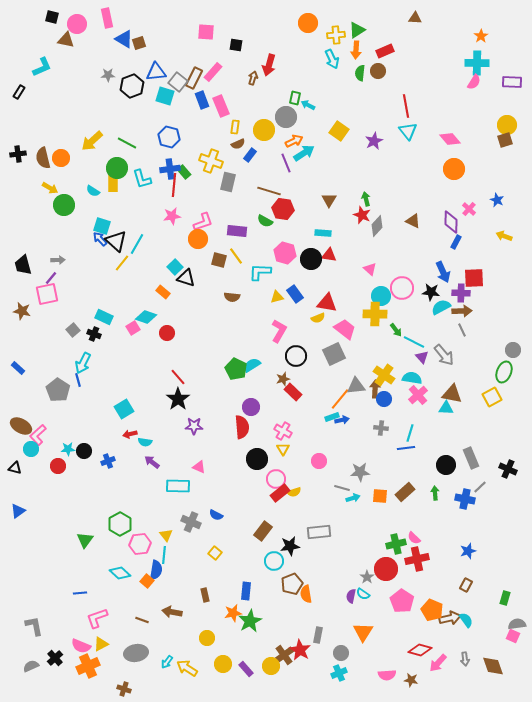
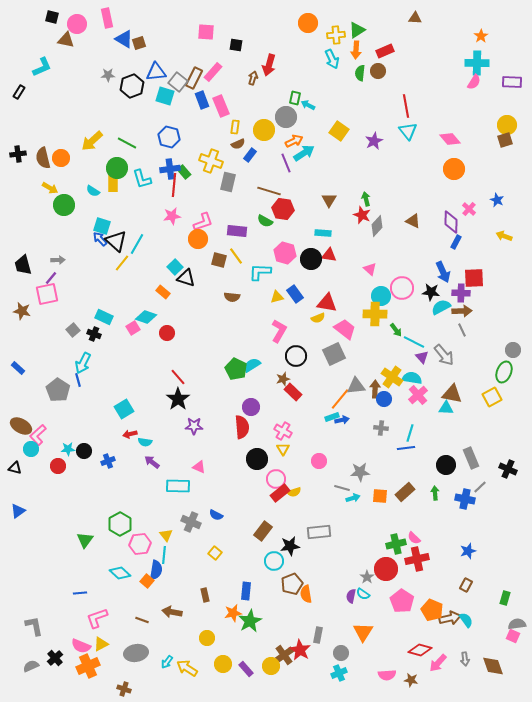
yellow cross at (384, 375): moved 8 px right, 2 px down
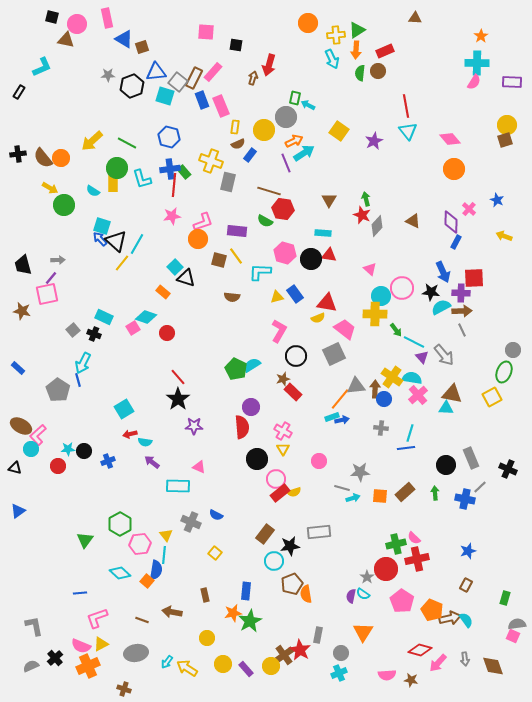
brown square at (139, 43): moved 3 px right, 4 px down
brown semicircle at (43, 158): rotated 25 degrees counterclockwise
brown rectangle at (263, 531): moved 2 px right, 3 px down
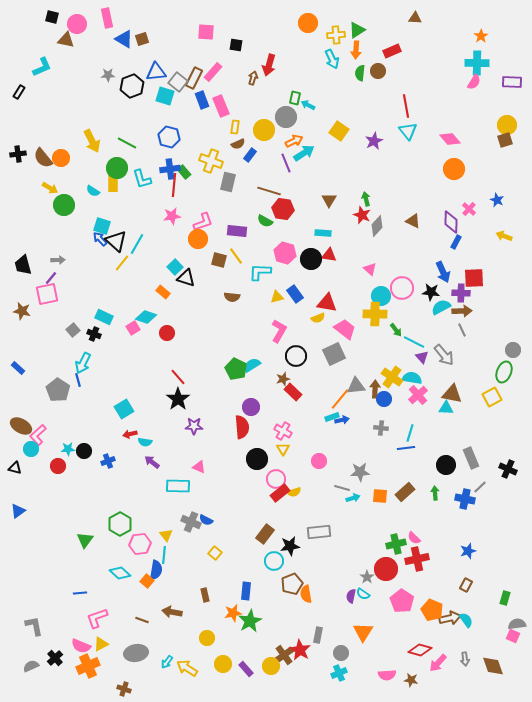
brown square at (142, 47): moved 8 px up
red rectangle at (385, 51): moved 7 px right
yellow arrow at (92, 141): rotated 75 degrees counterclockwise
blue semicircle at (216, 515): moved 10 px left, 5 px down
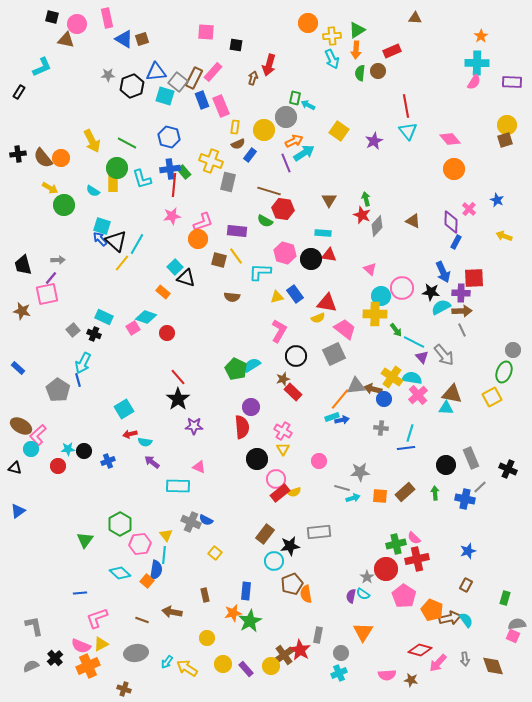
yellow cross at (336, 35): moved 4 px left, 1 px down
brown arrow at (375, 389): moved 2 px left; rotated 78 degrees counterclockwise
pink pentagon at (402, 601): moved 2 px right, 5 px up
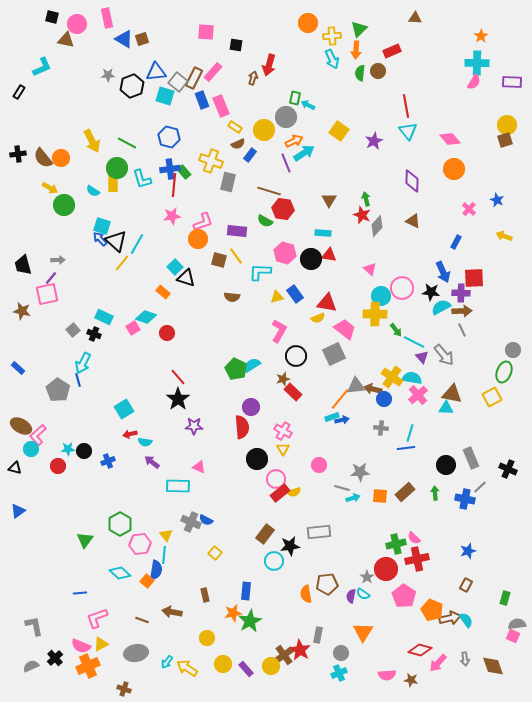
green triangle at (357, 30): moved 2 px right, 1 px up; rotated 12 degrees counterclockwise
yellow rectangle at (235, 127): rotated 64 degrees counterclockwise
purple diamond at (451, 222): moved 39 px left, 41 px up
pink circle at (319, 461): moved 4 px down
brown pentagon at (292, 584): moved 35 px right; rotated 15 degrees clockwise
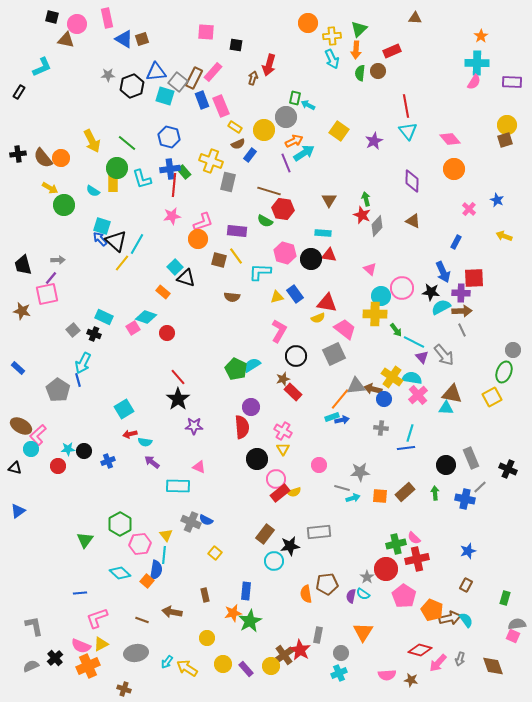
green line at (127, 143): rotated 12 degrees clockwise
gray arrow at (465, 659): moved 5 px left; rotated 24 degrees clockwise
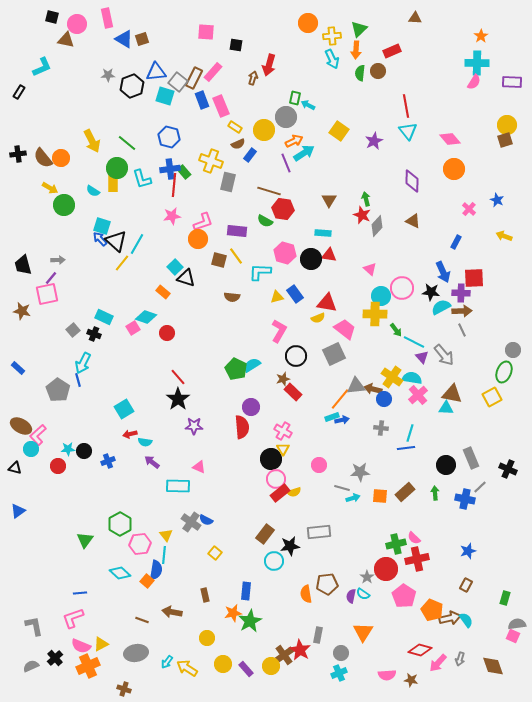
black circle at (257, 459): moved 14 px right
gray cross at (191, 522): rotated 12 degrees clockwise
pink L-shape at (97, 618): moved 24 px left
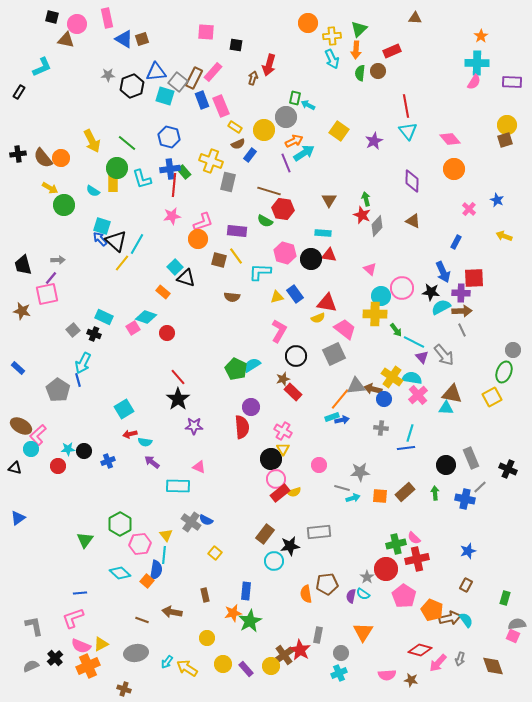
blue triangle at (18, 511): moved 7 px down
